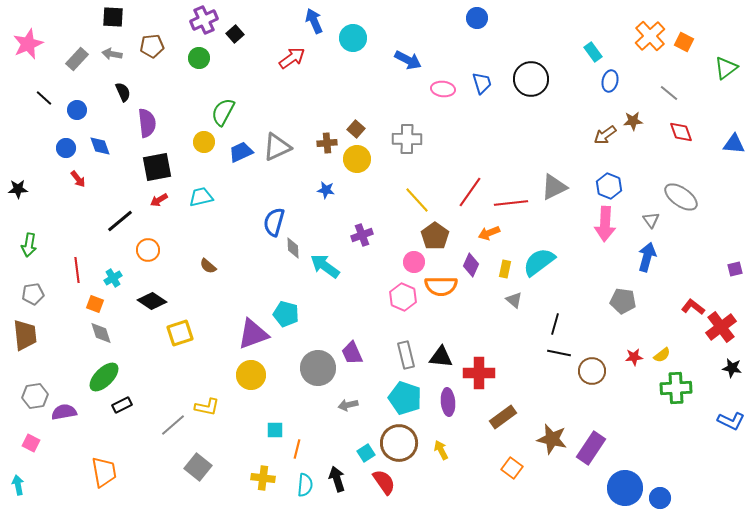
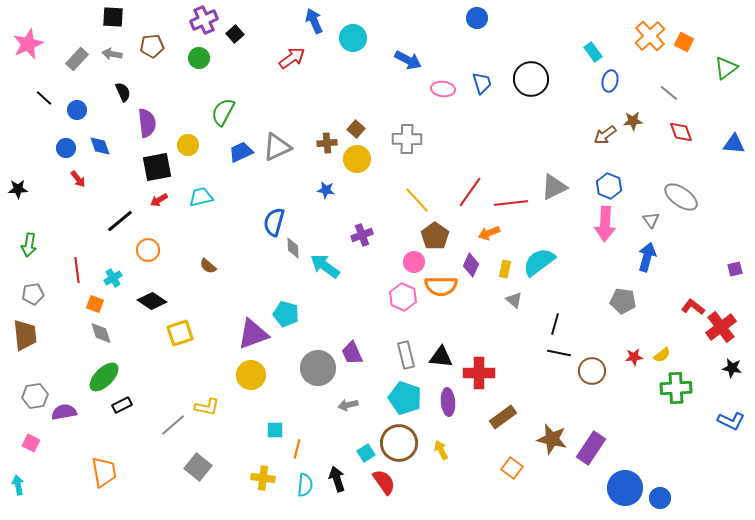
yellow circle at (204, 142): moved 16 px left, 3 px down
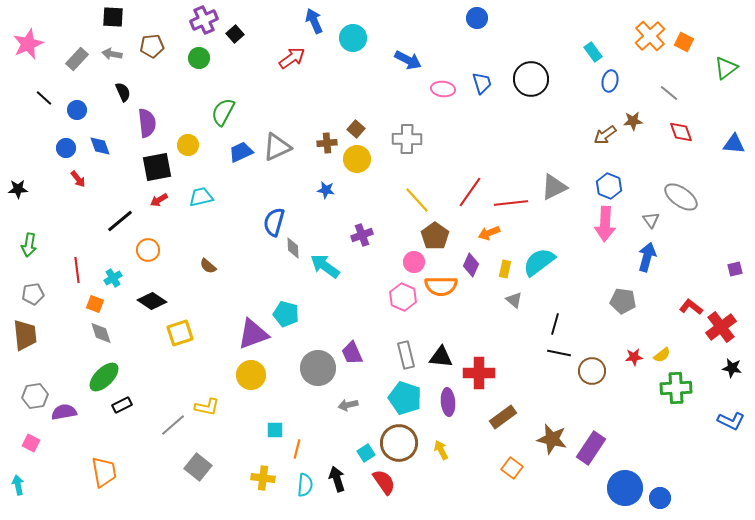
red L-shape at (693, 307): moved 2 px left
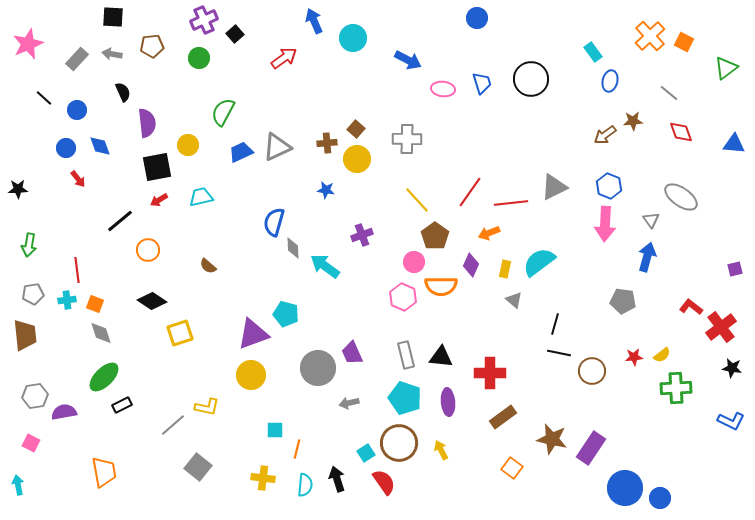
red arrow at (292, 58): moved 8 px left
cyan cross at (113, 278): moved 46 px left, 22 px down; rotated 24 degrees clockwise
red cross at (479, 373): moved 11 px right
gray arrow at (348, 405): moved 1 px right, 2 px up
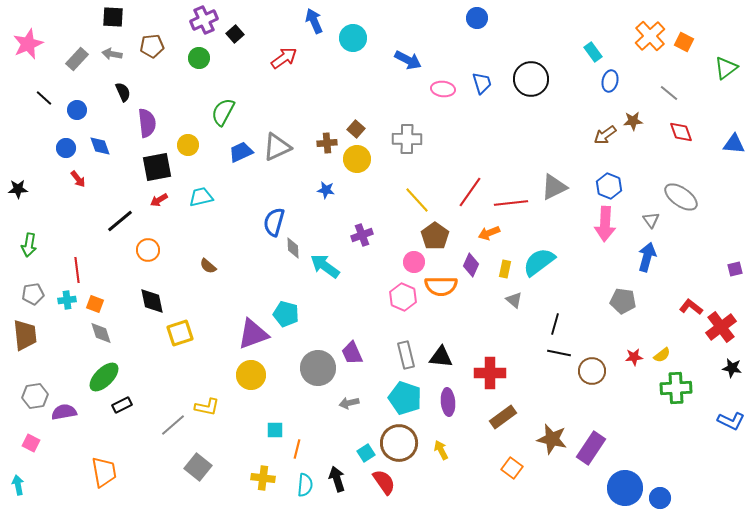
black diamond at (152, 301): rotated 44 degrees clockwise
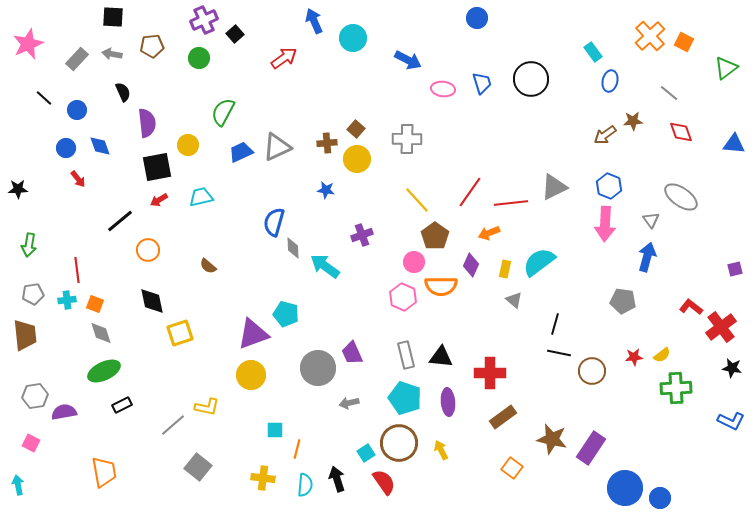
green ellipse at (104, 377): moved 6 px up; rotated 20 degrees clockwise
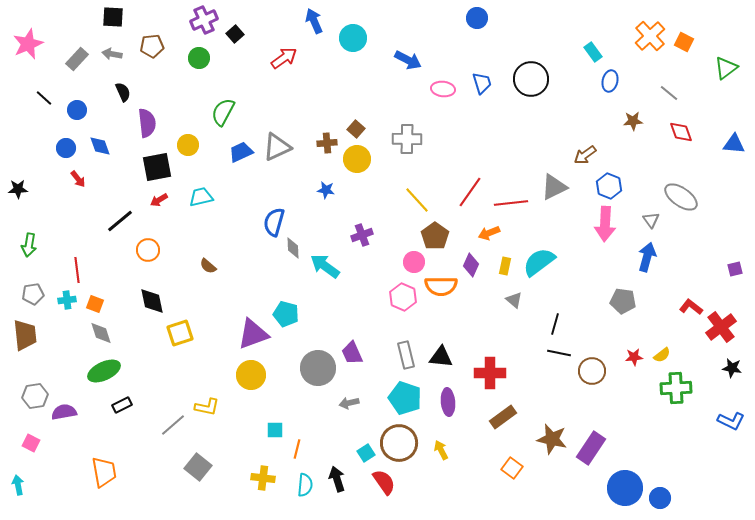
brown arrow at (605, 135): moved 20 px left, 20 px down
yellow rectangle at (505, 269): moved 3 px up
